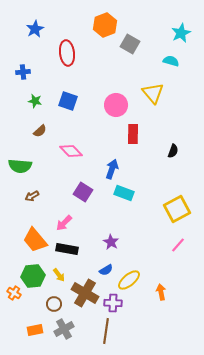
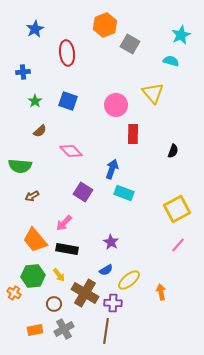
cyan star: moved 2 px down
green star: rotated 24 degrees clockwise
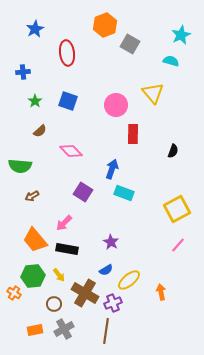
purple cross: rotated 24 degrees counterclockwise
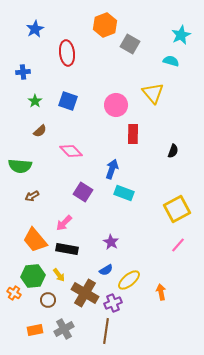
brown circle: moved 6 px left, 4 px up
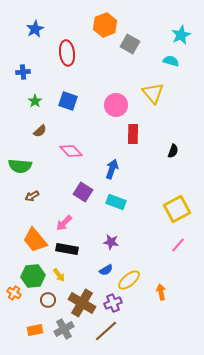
cyan rectangle: moved 8 px left, 9 px down
purple star: rotated 21 degrees counterclockwise
brown cross: moved 3 px left, 10 px down
brown line: rotated 40 degrees clockwise
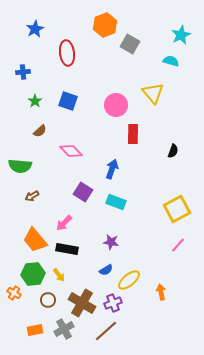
green hexagon: moved 2 px up
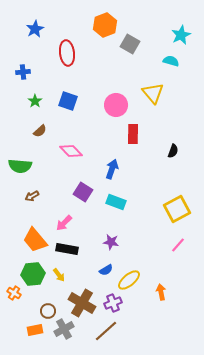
brown circle: moved 11 px down
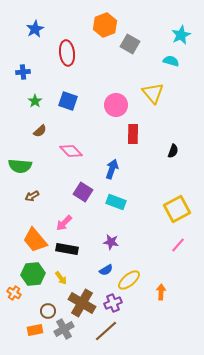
yellow arrow: moved 2 px right, 3 px down
orange arrow: rotated 14 degrees clockwise
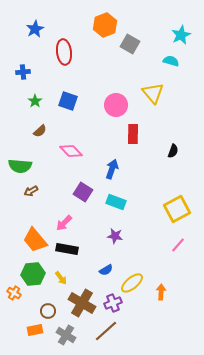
red ellipse: moved 3 px left, 1 px up
brown arrow: moved 1 px left, 5 px up
purple star: moved 4 px right, 6 px up
yellow ellipse: moved 3 px right, 3 px down
gray cross: moved 2 px right, 6 px down; rotated 30 degrees counterclockwise
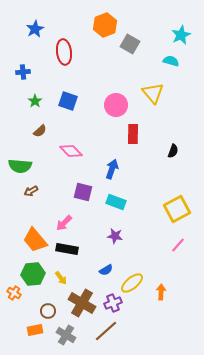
purple square: rotated 18 degrees counterclockwise
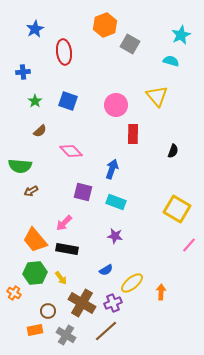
yellow triangle: moved 4 px right, 3 px down
yellow square: rotated 32 degrees counterclockwise
pink line: moved 11 px right
green hexagon: moved 2 px right, 1 px up
